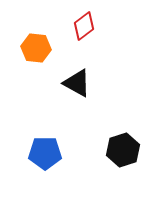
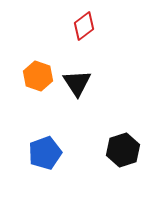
orange hexagon: moved 2 px right, 28 px down; rotated 12 degrees clockwise
black triangle: rotated 28 degrees clockwise
blue pentagon: rotated 20 degrees counterclockwise
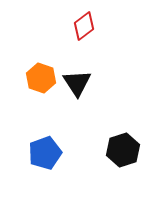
orange hexagon: moved 3 px right, 2 px down
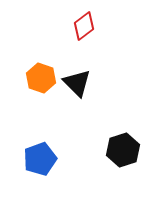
black triangle: rotated 12 degrees counterclockwise
blue pentagon: moved 5 px left, 6 px down
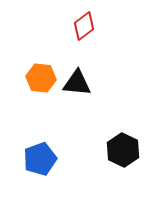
orange hexagon: rotated 12 degrees counterclockwise
black triangle: rotated 40 degrees counterclockwise
black hexagon: rotated 16 degrees counterclockwise
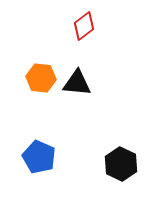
black hexagon: moved 2 px left, 14 px down
blue pentagon: moved 1 px left, 2 px up; rotated 28 degrees counterclockwise
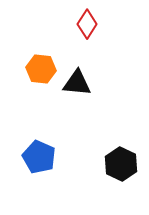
red diamond: moved 3 px right, 2 px up; rotated 20 degrees counterclockwise
orange hexagon: moved 9 px up
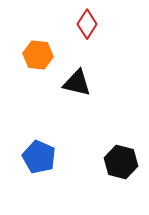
orange hexagon: moved 3 px left, 14 px up
black triangle: rotated 8 degrees clockwise
black hexagon: moved 2 px up; rotated 12 degrees counterclockwise
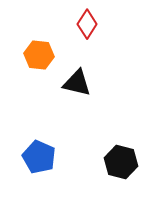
orange hexagon: moved 1 px right
